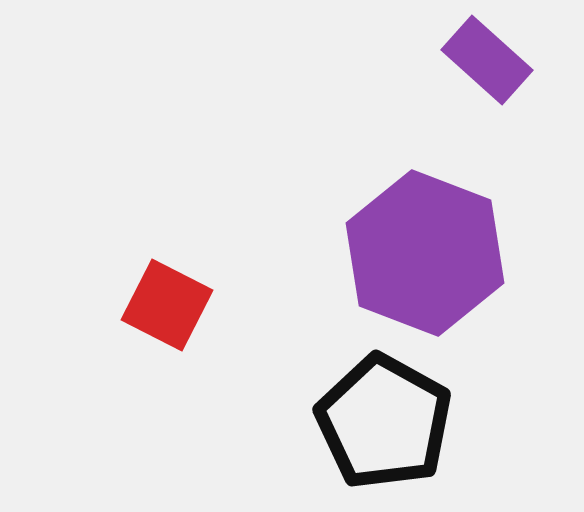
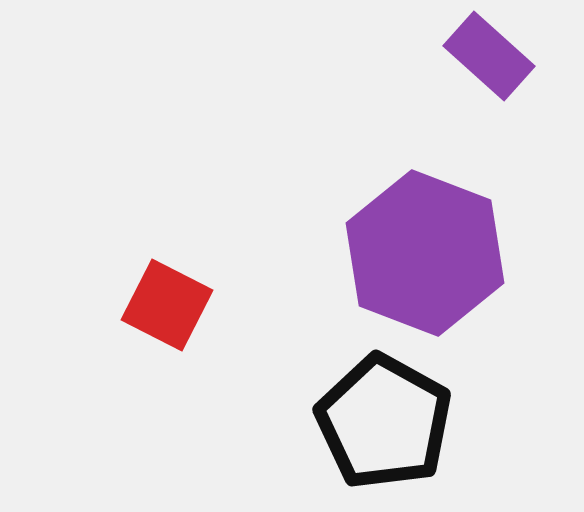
purple rectangle: moved 2 px right, 4 px up
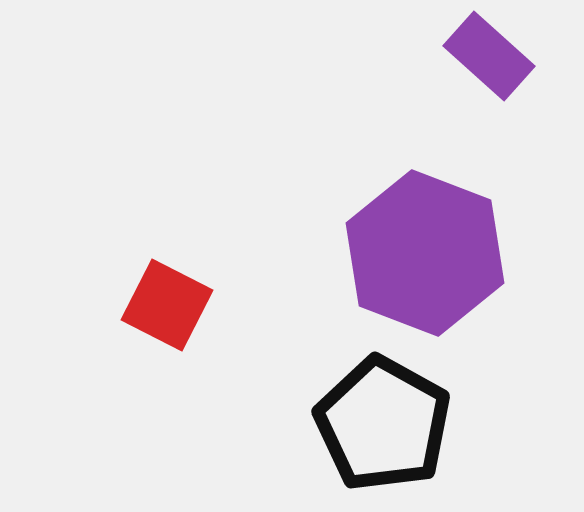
black pentagon: moved 1 px left, 2 px down
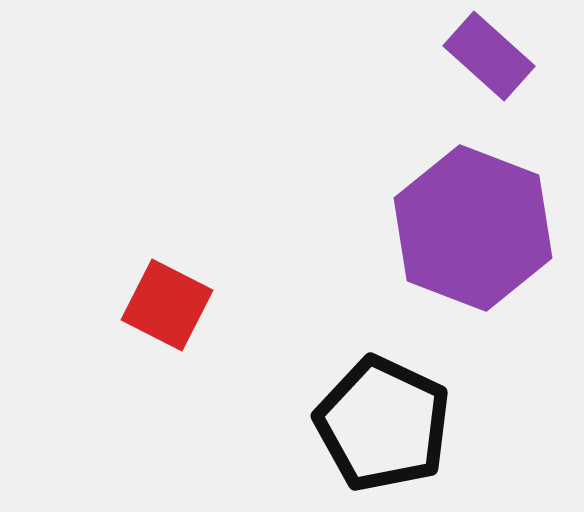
purple hexagon: moved 48 px right, 25 px up
black pentagon: rotated 4 degrees counterclockwise
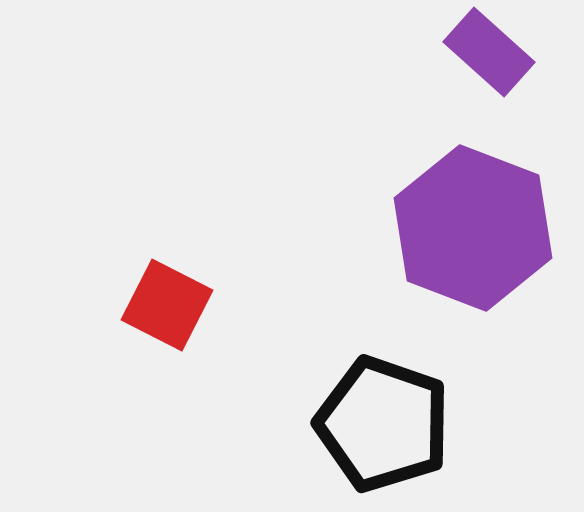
purple rectangle: moved 4 px up
black pentagon: rotated 6 degrees counterclockwise
